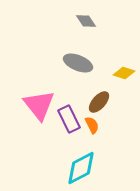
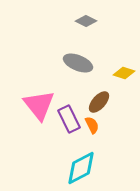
gray diamond: rotated 30 degrees counterclockwise
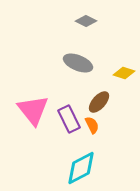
pink triangle: moved 6 px left, 5 px down
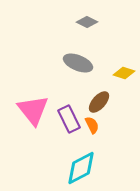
gray diamond: moved 1 px right, 1 px down
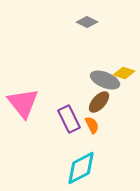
gray ellipse: moved 27 px right, 17 px down
pink triangle: moved 10 px left, 7 px up
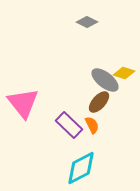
gray ellipse: rotated 16 degrees clockwise
purple rectangle: moved 6 px down; rotated 20 degrees counterclockwise
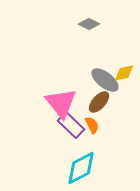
gray diamond: moved 2 px right, 2 px down
yellow diamond: rotated 30 degrees counterclockwise
pink triangle: moved 38 px right
purple rectangle: moved 2 px right
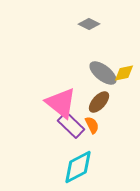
gray ellipse: moved 2 px left, 7 px up
pink triangle: rotated 12 degrees counterclockwise
cyan diamond: moved 3 px left, 1 px up
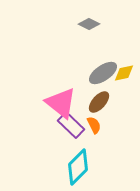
gray ellipse: rotated 72 degrees counterclockwise
orange semicircle: moved 2 px right
cyan diamond: rotated 18 degrees counterclockwise
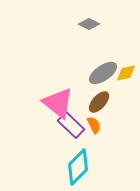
yellow diamond: moved 2 px right
pink triangle: moved 3 px left
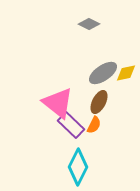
brown ellipse: rotated 15 degrees counterclockwise
orange semicircle: rotated 54 degrees clockwise
cyan diamond: rotated 18 degrees counterclockwise
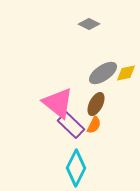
brown ellipse: moved 3 px left, 2 px down
cyan diamond: moved 2 px left, 1 px down
